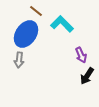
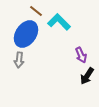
cyan L-shape: moved 3 px left, 2 px up
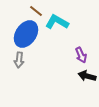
cyan L-shape: moved 2 px left; rotated 15 degrees counterclockwise
black arrow: rotated 72 degrees clockwise
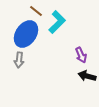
cyan L-shape: rotated 105 degrees clockwise
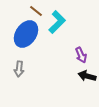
gray arrow: moved 9 px down
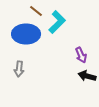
blue ellipse: rotated 56 degrees clockwise
